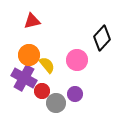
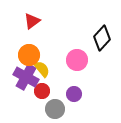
red triangle: rotated 24 degrees counterclockwise
yellow semicircle: moved 5 px left, 4 px down
purple cross: moved 2 px right, 1 px up
purple circle: moved 1 px left
gray circle: moved 1 px left, 6 px down
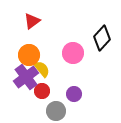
pink circle: moved 4 px left, 7 px up
purple cross: rotated 25 degrees clockwise
gray circle: moved 1 px right, 2 px down
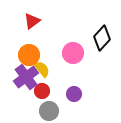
gray circle: moved 7 px left
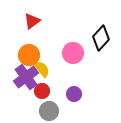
black diamond: moved 1 px left
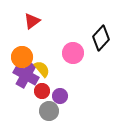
orange circle: moved 7 px left, 2 px down
purple cross: moved 2 px up; rotated 25 degrees counterclockwise
purple circle: moved 14 px left, 2 px down
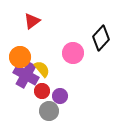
orange circle: moved 2 px left
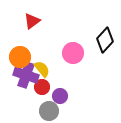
black diamond: moved 4 px right, 2 px down
purple cross: rotated 10 degrees counterclockwise
red circle: moved 4 px up
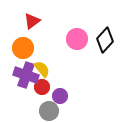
pink circle: moved 4 px right, 14 px up
orange circle: moved 3 px right, 9 px up
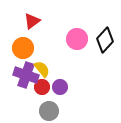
purple circle: moved 9 px up
